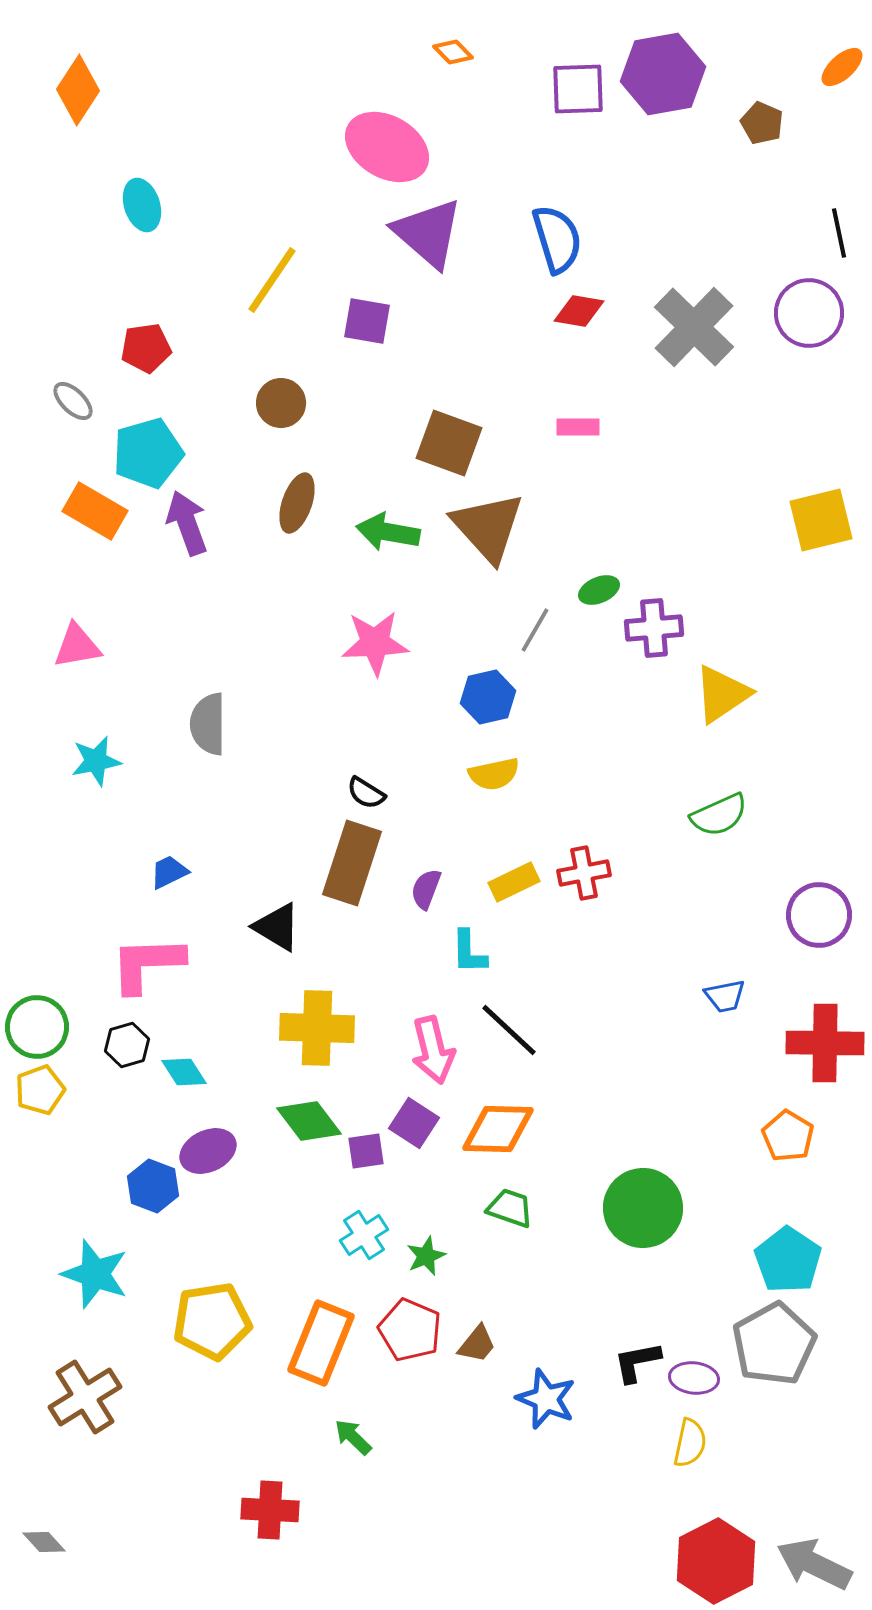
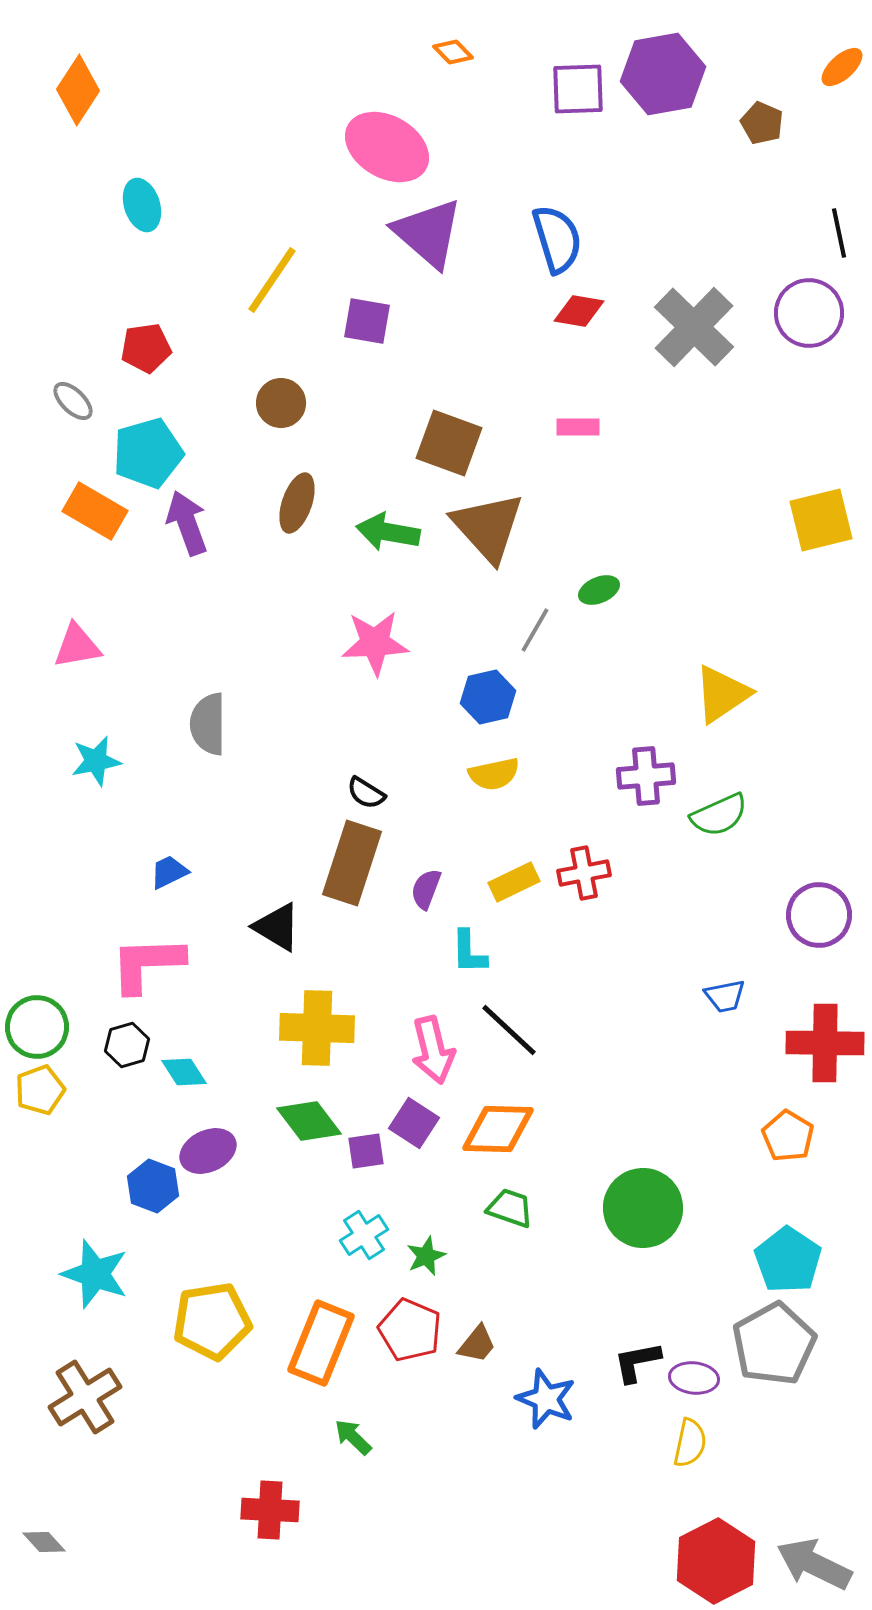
purple cross at (654, 628): moved 8 px left, 148 px down
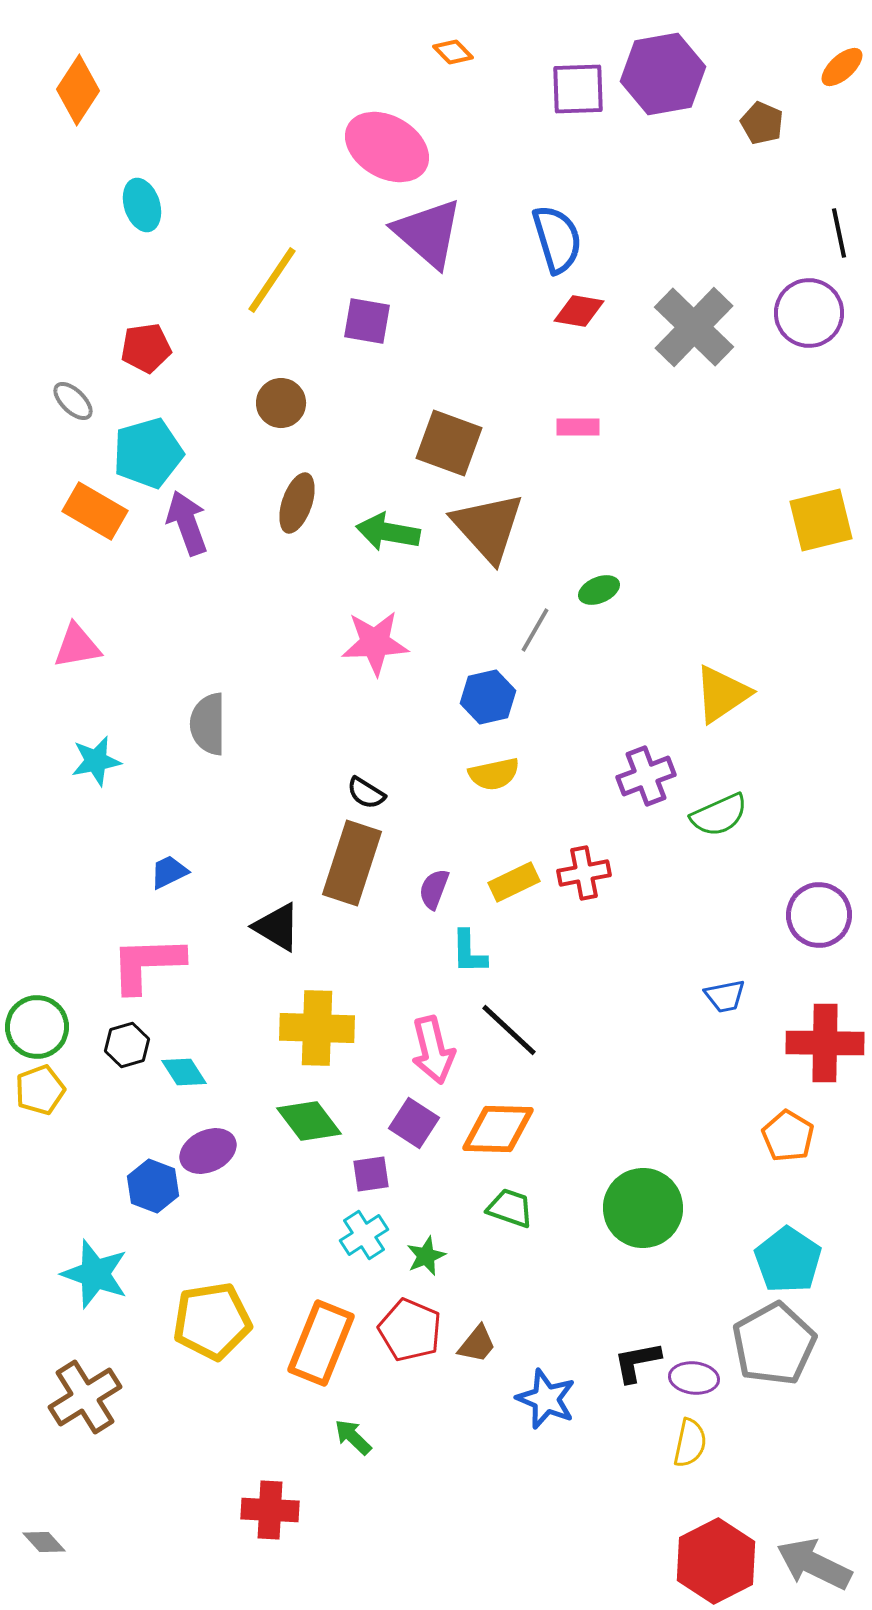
purple cross at (646, 776): rotated 16 degrees counterclockwise
purple semicircle at (426, 889): moved 8 px right
purple square at (366, 1151): moved 5 px right, 23 px down
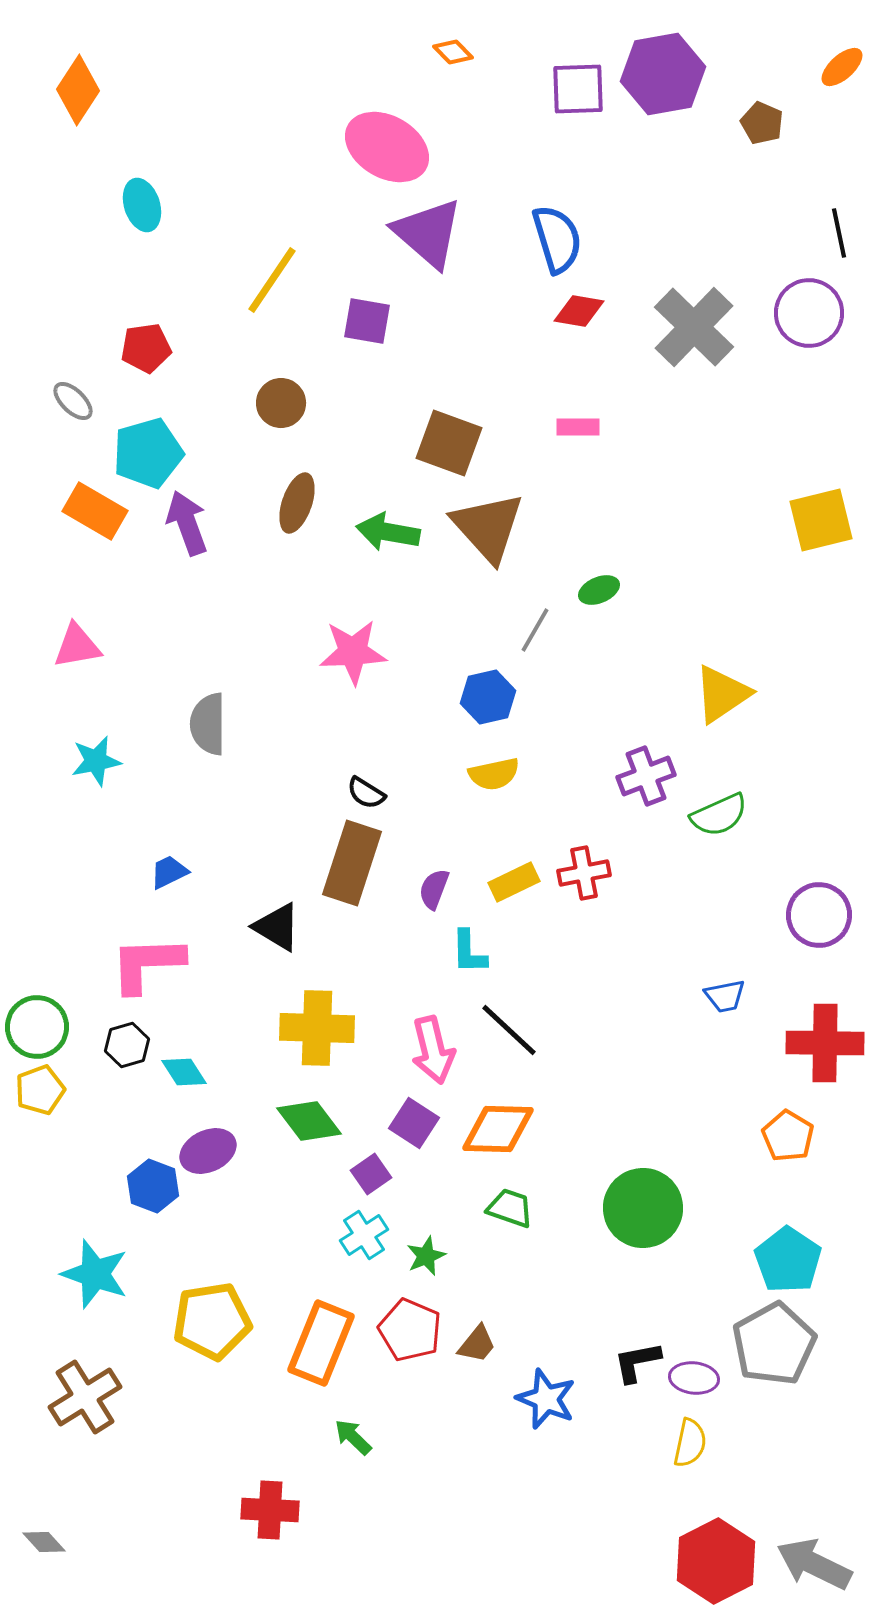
pink star at (375, 643): moved 22 px left, 9 px down
purple square at (371, 1174): rotated 27 degrees counterclockwise
